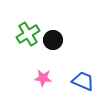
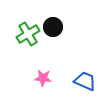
black circle: moved 13 px up
blue trapezoid: moved 2 px right
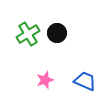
black circle: moved 4 px right, 6 px down
pink star: moved 2 px right, 2 px down; rotated 24 degrees counterclockwise
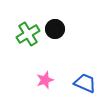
black circle: moved 2 px left, 4 px up
blue trapezoid: moved 2 px down
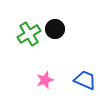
green cross: moved 1 px right
blue trapezoid: moved 3 px up
